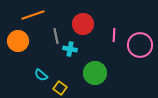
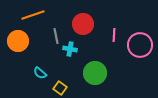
cyan semicircle: moved 1 px left, 2 px up
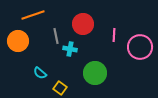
pink circle: moved 2 px down
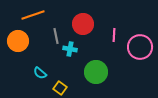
green circle: moved 1 px right, 1 px up
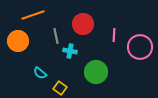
cyan cross: moved 2 px down
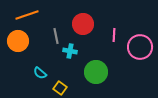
orange line: moved 6 px left
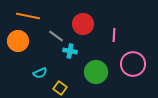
orange line: moved 1 px right, 1 px down; rotated 30 degrees clockwise
gray line: rotated 42 degrees counterclockwise
pink circle: moved 7 px left, 17 px down
cyan semicircle: rotated 64 degrees counterclockwise
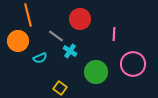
orange line: moved 1 px up; rotated 65 degrees clockwise
red circle: moved 3 px left, 5 px up
pink line: moved 1 px up
cyan cross: rotated 24 degrees clockwise
cyan semicircle: moved 15 px up
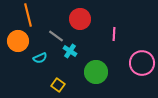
pink circle: moved 9 px right, 1 px up
yellow square: moved 2 px left, 3 px up
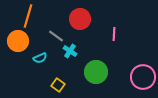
orange line: moved 1 px down; rotated 30 degrees clockwise
pink circle: moved 1 px right, 14 px down
